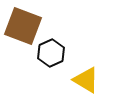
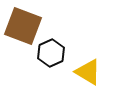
yellow triangle: moved 2 px right, 8 px up
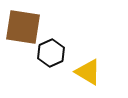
brown square: moved 1 px down; rotated 12 degrees counterclockwise
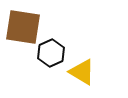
yellow triangle: moved 6 px left
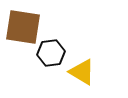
black hexagon: rotated 16 degrees clockwise
